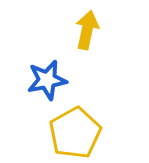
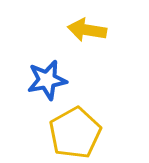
yellow arrow: rotated 93 degrees counterclockwise
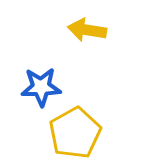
blue star: moved 6 px left, 7 px down; rotated 9 degrees clockwise
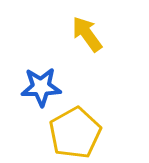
yellow arrow: moved 4 px down; rotated 45 degrees clockwise
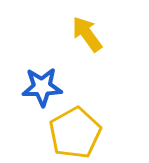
blue star: moved 1 px right
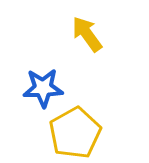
blue star: moved 1 px right, 1 px down
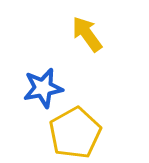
blue star: rotated 9 degrees counterclockwise
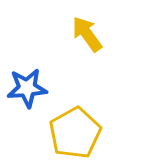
blue star: moved 16 px left; rotated 6 degrees clockwise
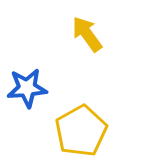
yellow pentagon: moved 6 px right, 2 px up
